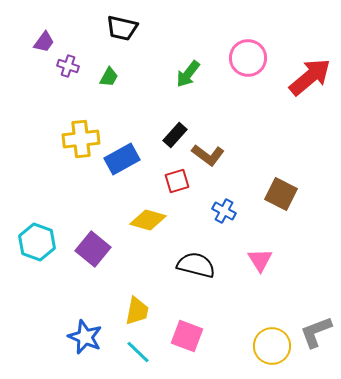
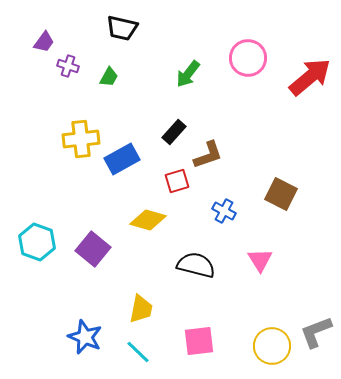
black rectangle: moved 1 px left, 3 px up
brown L-shape: rotated 56 degrees counterclockwise
yellow trapezoid: moved 4 px right, 2 px up
pink square: moved 12 px right, 5 px down; rotated 28 degrees counterclockwise
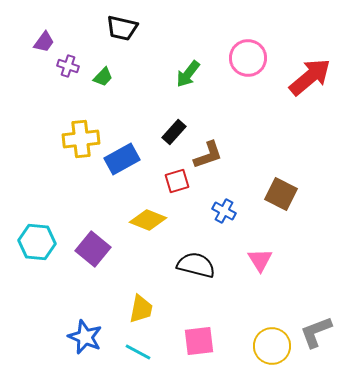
green trapezoid: moved 6 px left; rotated 15 degrees clockwise
yellow diamond: rotated 6 degrees clockwise
cyan hexagon: rotated 15 degrees counterclockwise
cyan line: rotated 16 degrees counterclockwise
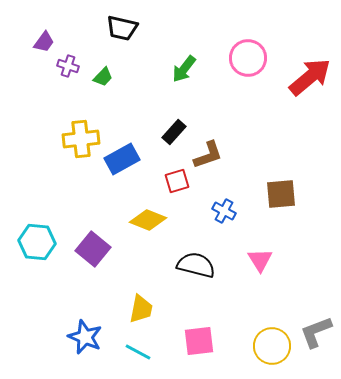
green arrow: moved 4 px left, 5 px up
brown square: rotated 32 degrees counterclockwise
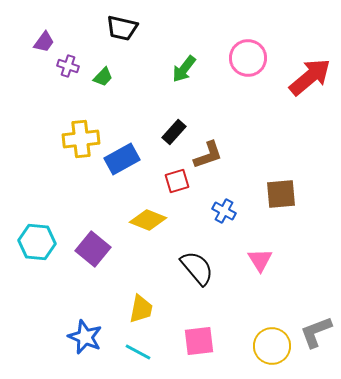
black semicircle: moved 1 px right, 3 px down; rotated 36 degrees clockwise
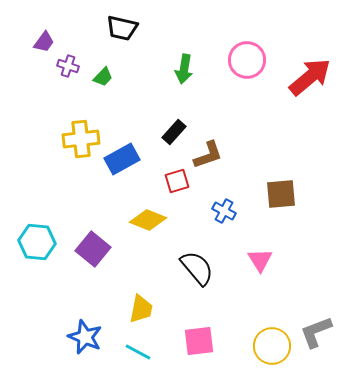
pink circle: moved 1 px left, 2 px down
green arrow: rotated 28 degrees counterclockwise
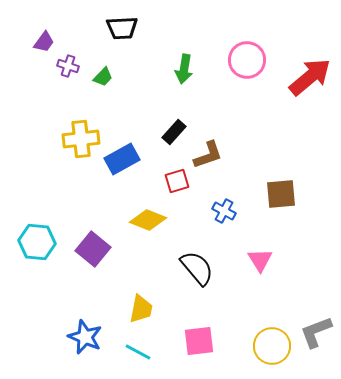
black trapezoid: rotated 16 degrees counterclockwise
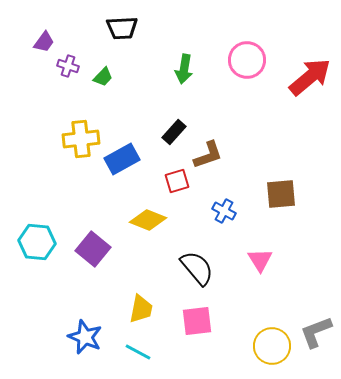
pink square: moved 2 px left, 20 px up
